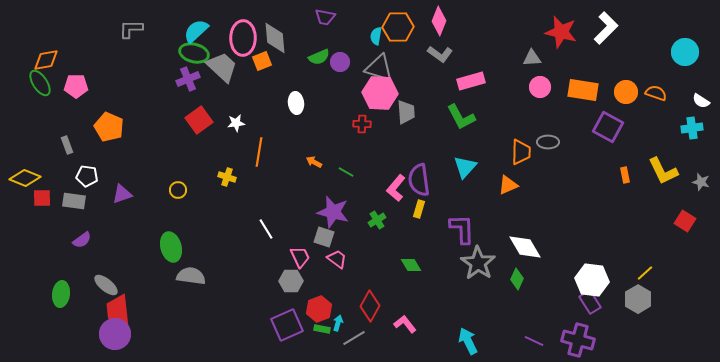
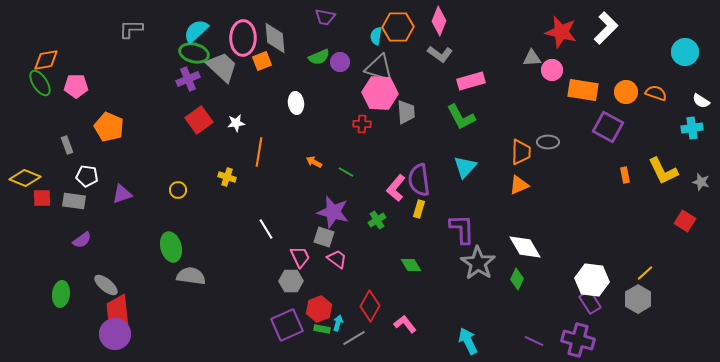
pink circle at (540, 87): moved 12 px right, 17 px up
orange triangle at (508, 185): moved 11 px right
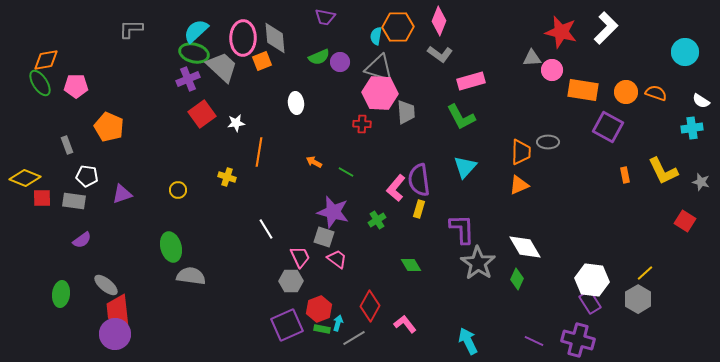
red square at (199, 120): moved 3 px right, 6 px up
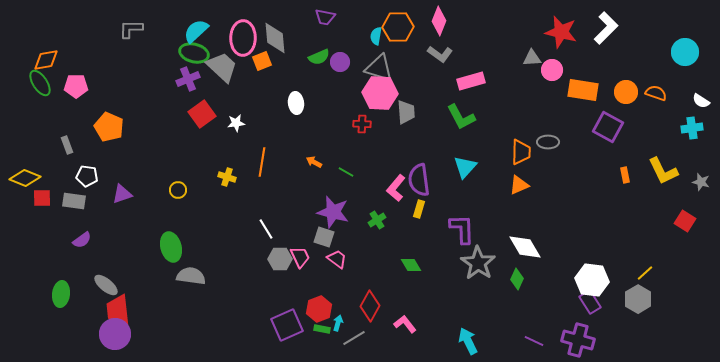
orange line at (259, 152): moved 3 px right, 10 px down
gray hexagon at (291, 281): moved 11 px left, 22 px up
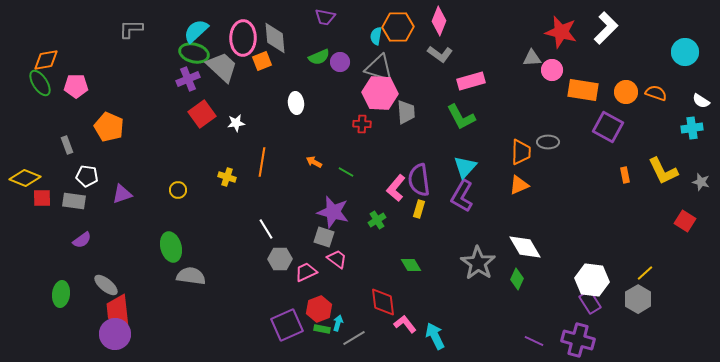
purple L-shape at (462, 229): moved 33 px up; rotated 148 degrees counterclockwise
pink trapezoid at (300, 257): moved 6 px right, 15 px down; rotated 90 degrees counterclockwise
red diamond at (370, 306): moved 13 px right, 4 px up; rotated 36 degrees counterclockwise
cyan arrow at (468, 341): moved 33 px left, 5 px up
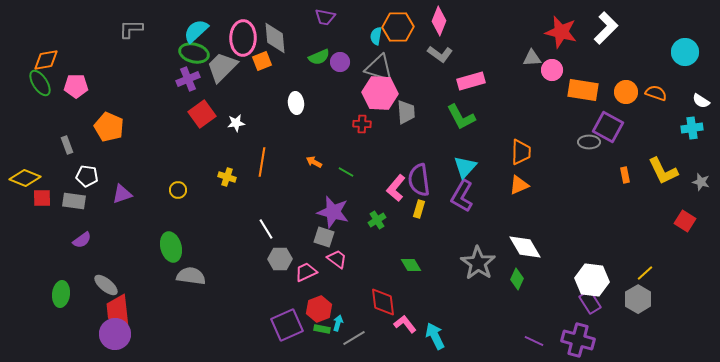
gray trapezoid at (222, 67): rotated 88 degrees counterclockwise
gray ellipse at (548, 142): moved 41 px right
